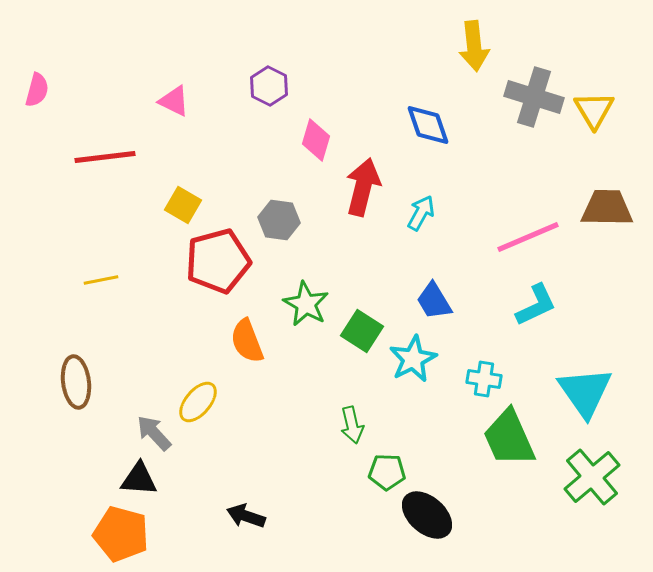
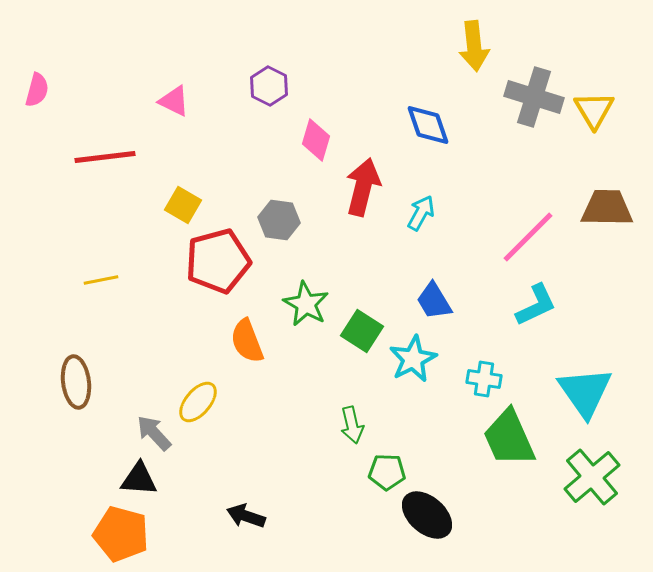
pink line: rotated 22 degrees counterclockwise
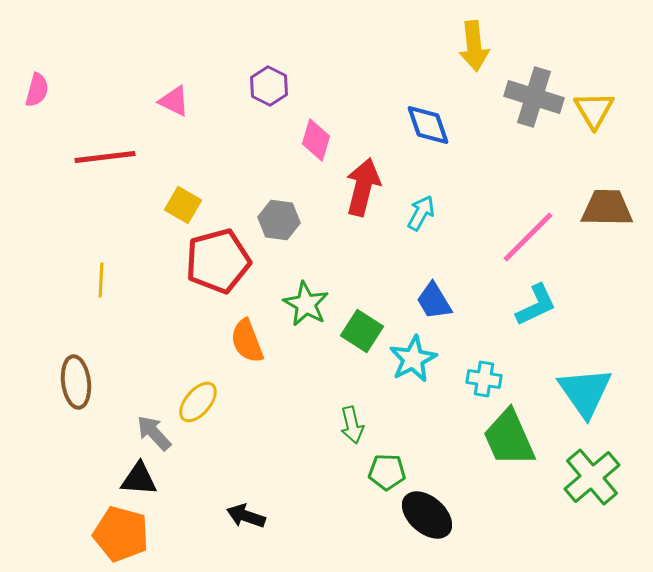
yellow line: rotated 76 degrees counterclockwise
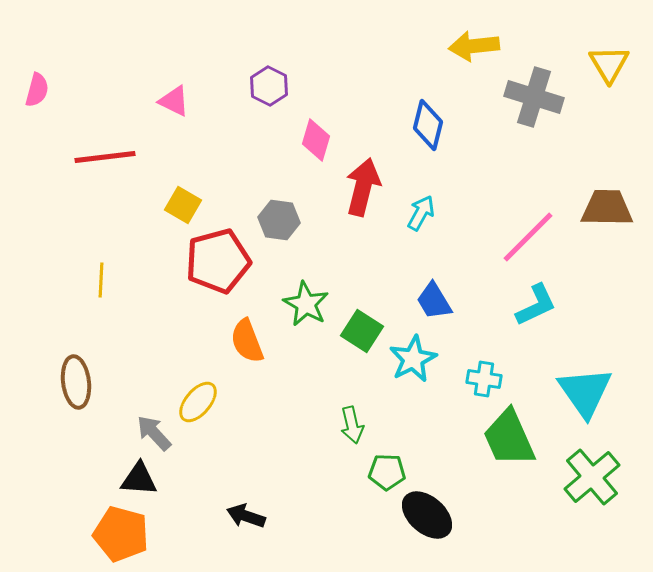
yellow arrow: rotated 90 degrees clockwise
yellow triangle: moved 15 px right, 46 px up
blue diamond: rotated 33 degrees clockwise
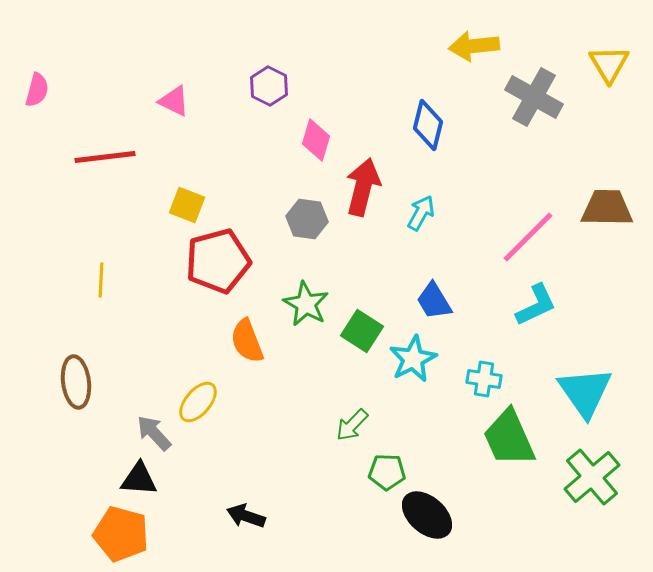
gray cross: rotated 12 degrees clockwise
yellow square: moved 4 px right; rotated 9 degrees counterclockwise
gray hexagon: moved 28 px right, 1 px up
green arrow: rotated 57 degrees clockwise
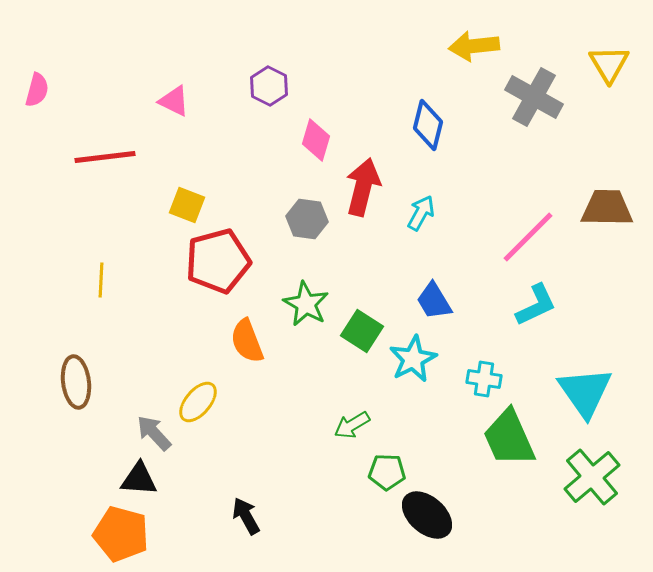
green arrow: rotated 15 degrees clockwise
black arrow: rotated 42 degrees clockwise
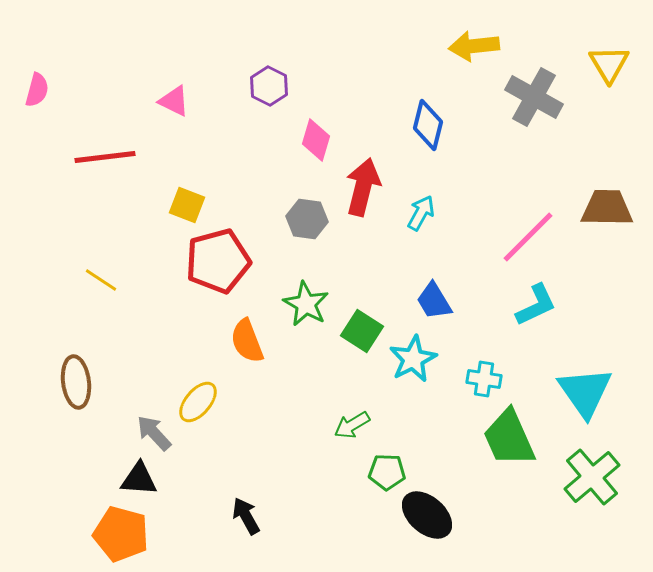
yellow line: rotated 60 degrees counterclockwise
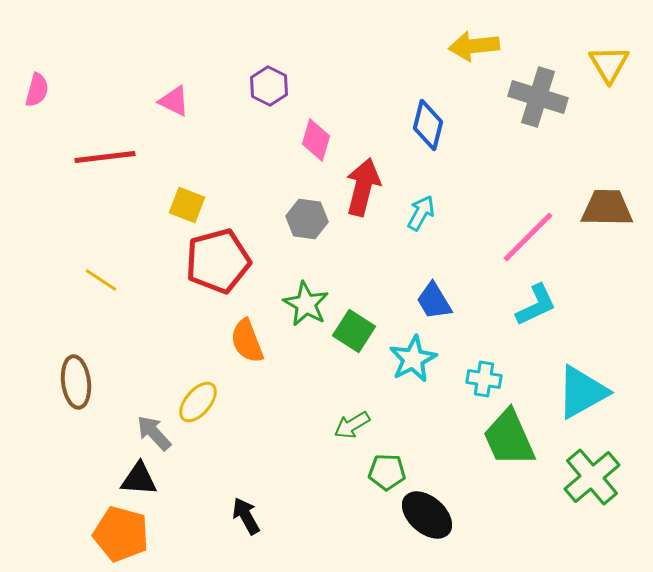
gray cross: moved 4 px right; rotated 12 degrees counterclockwise
green square: moved 8 px left
cyan triangle: moved 3 px left; rotated 36 degrees clockwise
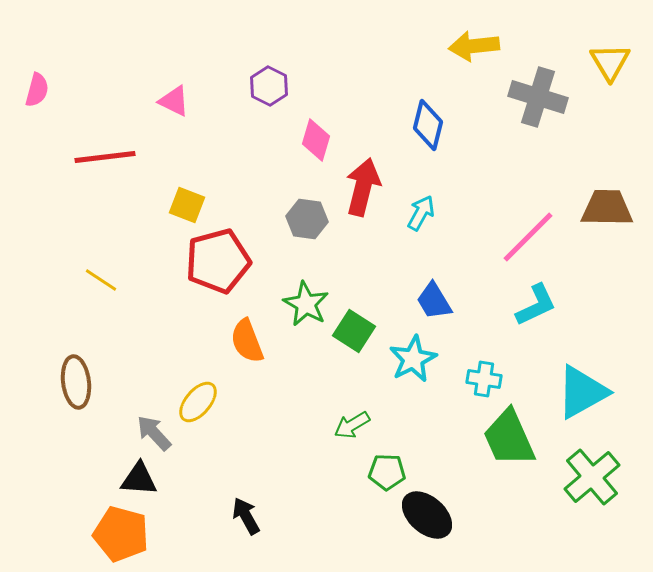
yellow triangle: moved 1 px right, 2 px up
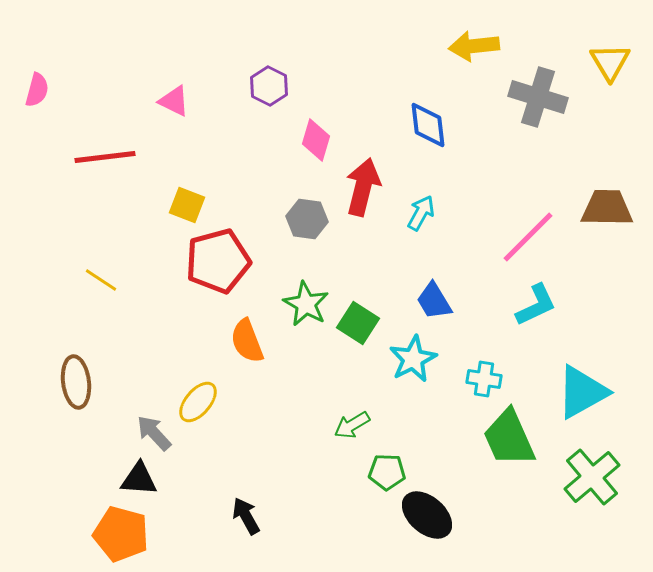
blue diamond: rotated 21 degrees counterclockwise
green square: moved 4 px right, 8 px up
